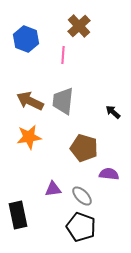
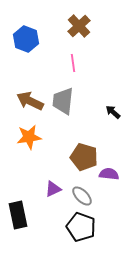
pink line: moved 10 px right, 8 px down; rotated 12 degrees counterclockwise
brown pentagon: moved 9 px down
purple triangle: rotated 18 degrees counterclockwise
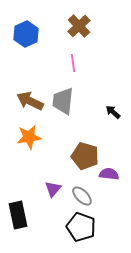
blue hexagon: moved 5 px up; rotated 15 degrees clockwise
brown pentagon: moved 1 px right, 1 px up
purple triangle: rotated 24 degrees counterclockwise
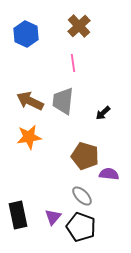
blue hexagon: rotated 10 degrees counterclockwise
black arrow: moved 10 px left, 1 px down; rotated 84 degrees counterclockwise
purple triangle: moved 28 px down
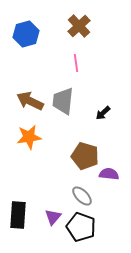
blue hexagon: rotated 20 degrees clockwise
pink line: moved 3 px right
black rectangle: rotated 16 degrees clockwise
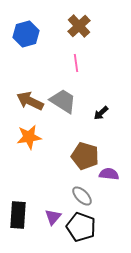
gray trapezoid: rotated 116 degrees clockwise
black arrow: moved 2 px left
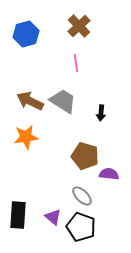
black arrow: rotated 42 degrees counterclockwise
orange star: moved 3 px left
purple triangle: rotated 30 degrees counterclockwise
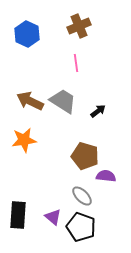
brown cross: rotated 20 degrees clockwise
blue hexagon: moved 1 px right; rotated 20 degrees counterclockwise
black arrow: moved 3 px left, 2 px up; rotated 133 degrees counterclockwise
orange star: moved 2 px left, 3 px down
purple semicircle: moved 3 px left, 2 px down
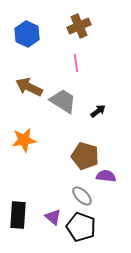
brown arrow: moved 1 px left, 14 px up
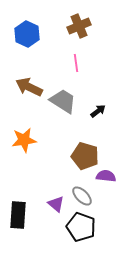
purple triangle: moved 3 px right, 13 px up
